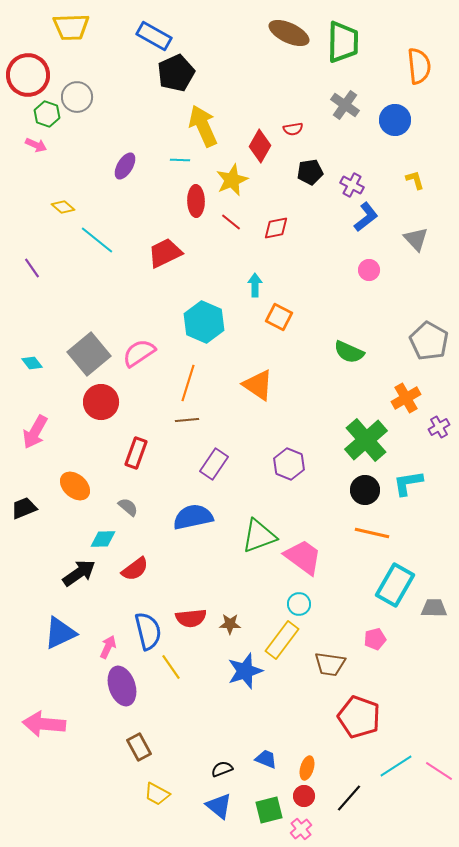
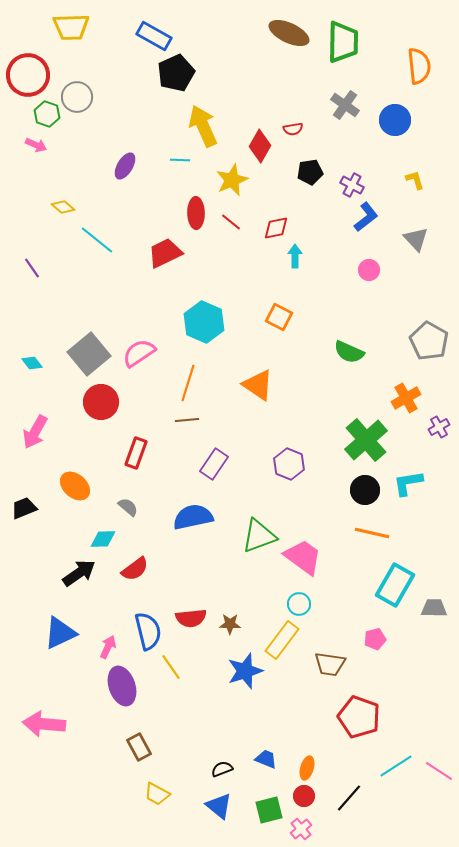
red ellipse at (196, 201): moved 12 px down
cyan arrow at (255, 285): moved 40 px right, 29 px up
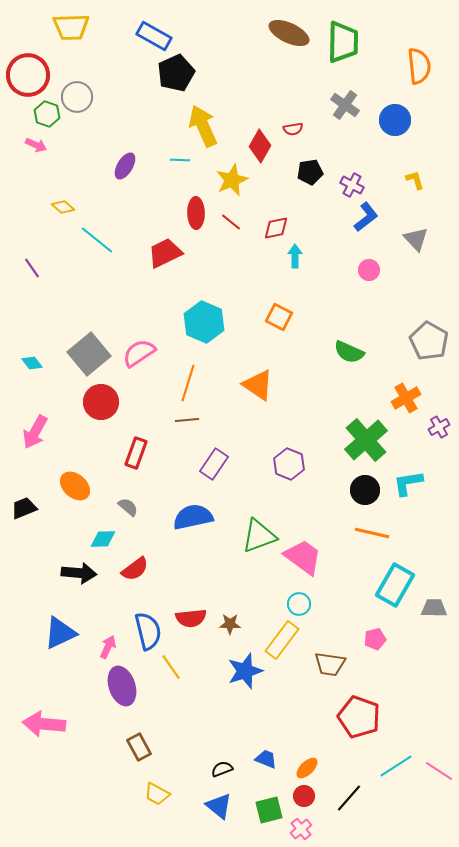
black arrow at (79, 573): rotated 40 degrees clockwise
orange ellipse at (307, 768): rotated 30 degrees clockwise
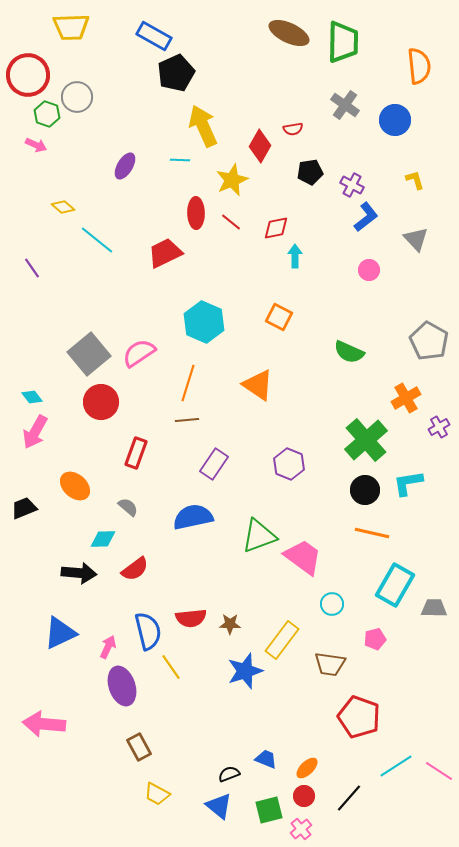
cyan diamond at (32, 363): moved 34 px down
cyan circle at (299, 604): moved 33 px right
black semicircle at (222, 769): moved 7 px right, 5 px down
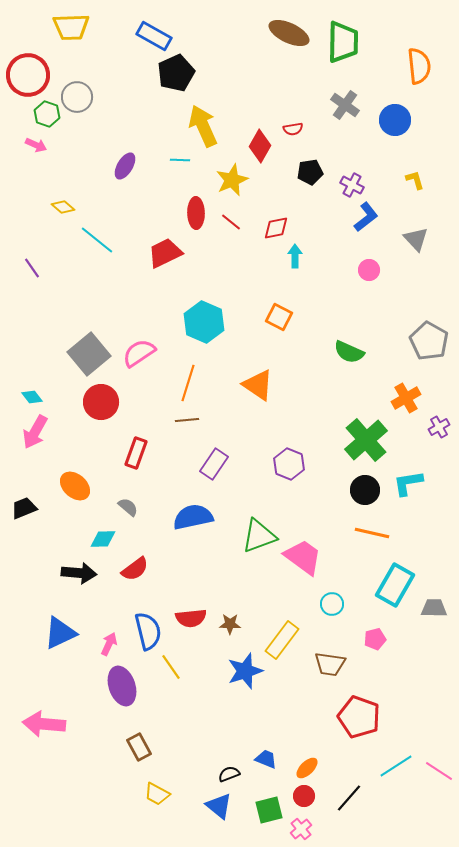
pink arrow at (108, 647): moved 1 px right, 3 px up
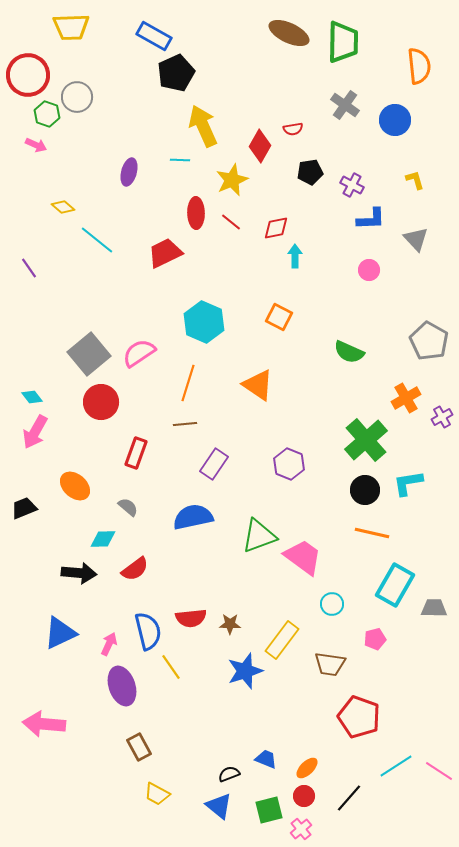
purple ellipse at (125, 166): moved 4 px right, 6 px down; rotated 16 degrees counterclockwise
blue L-shape at (366, 217): moved 5 px right, 2 px down; rotated 36 degrees clockwise
purple line at (32, 268): moved 3 px left
brown line at (187, 420): moved 2 px left, 4 px down
purple cross at (439, 427): moved 3 px right, 10 px up
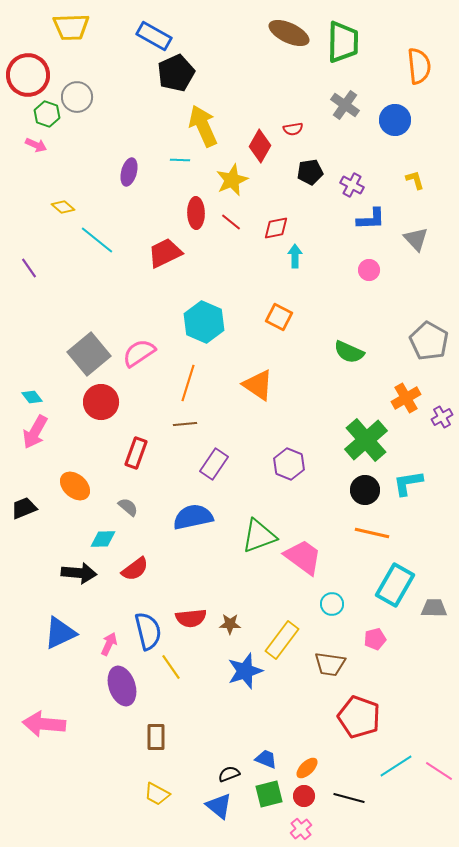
brown rectangle at (139, 747): moved 17 px right, 10 px up; rotated 28 degrees clockwise
black line at (349, 798): rotated 64 degrees clockwise
green square at (269, 810): moved 16 px up
